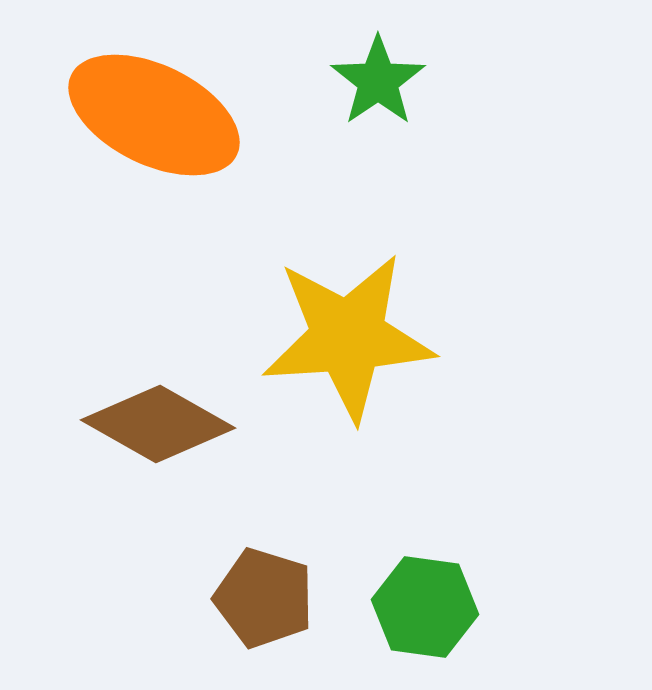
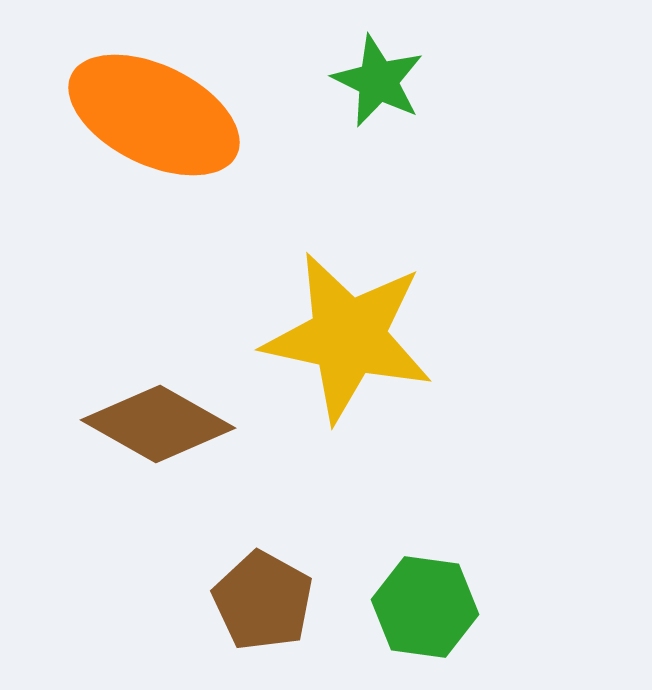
green star: rotated 12 degrees counterclockwise
yellow star: rotated 16 degrees clockwise
brown pentagon: moved 1 px left, 3 px down; rotated 12 degrees clockwise
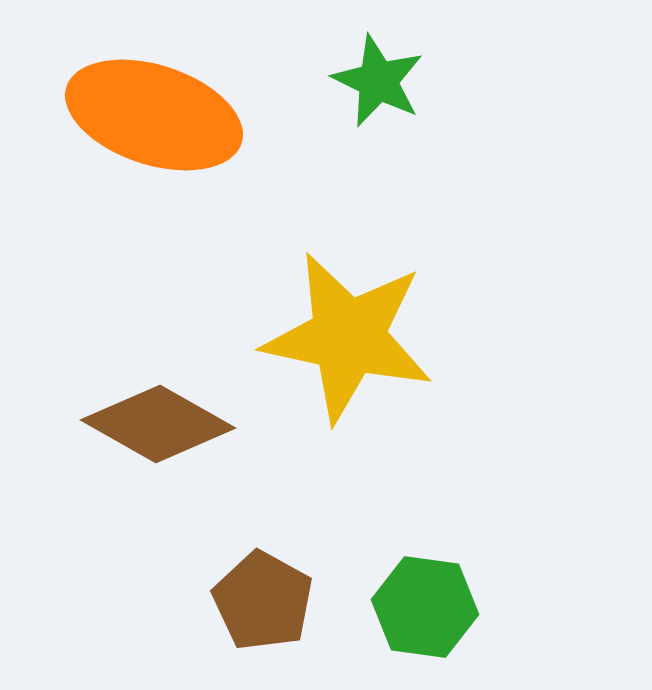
orange ellipse: rotated 8 degrees counterclockwise
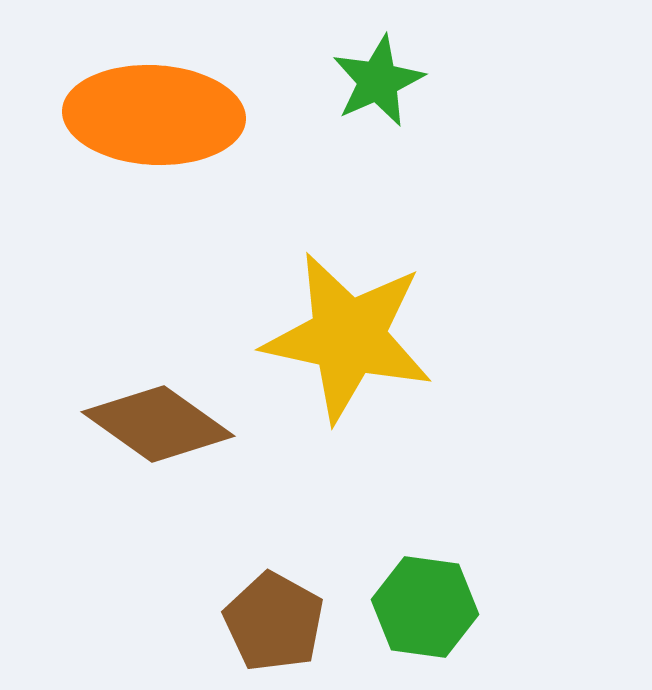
green star: rotated 22 degrees clockwise
orange ellipse: rotated 15 degrees counterclockwise
brown diamond: rotated 6 degrees clockwise
brown pentagon: moved 11 px right, 21 px down
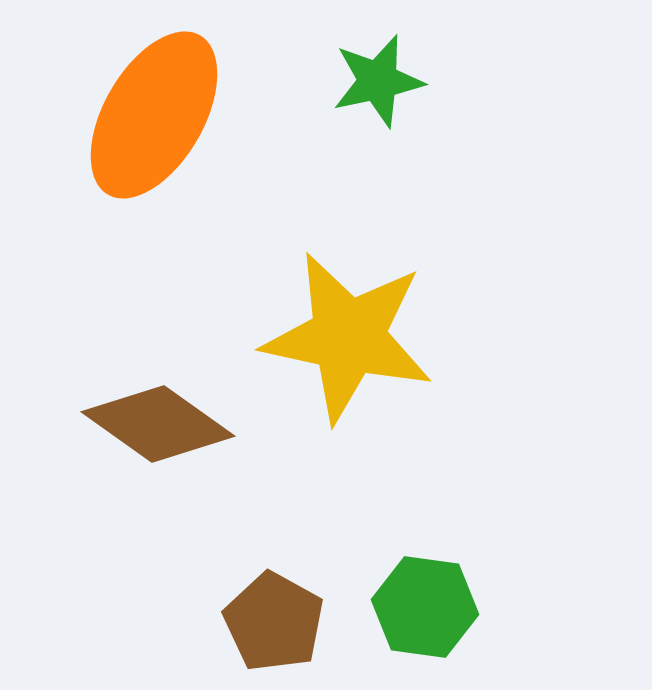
green star: rotated 12 degrees clockwise
orange ellipse: rotated 63 degrees counterclockwise
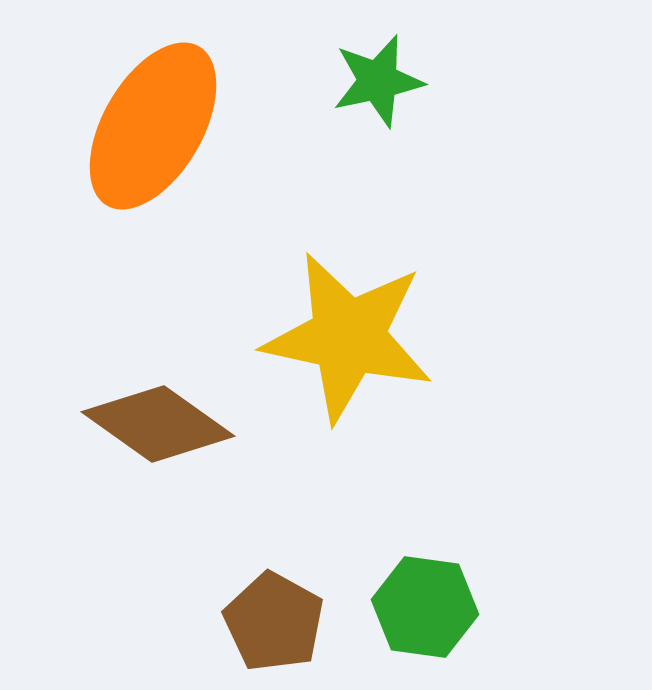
orange ellipse: moved 1 px left, 11 px down
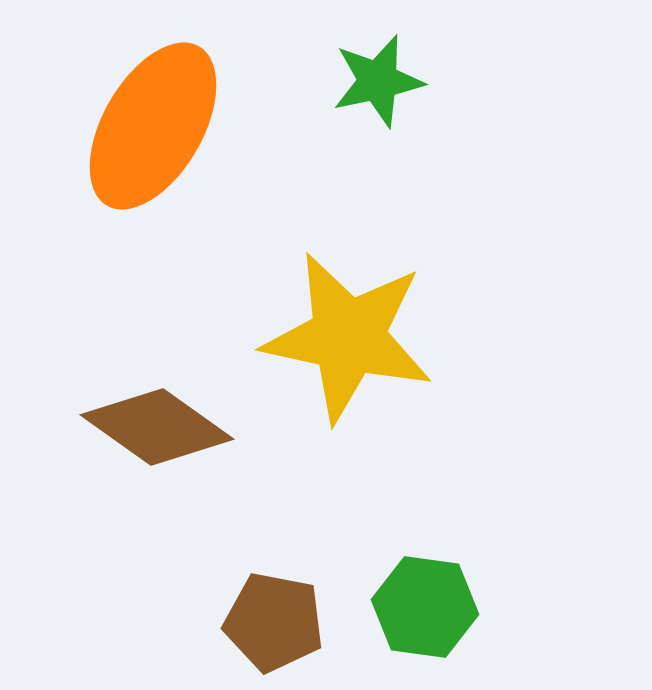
brown diamond: moved 1 px left, 3 px down
brown pentagon: rotated 18 degrees counterclockwise
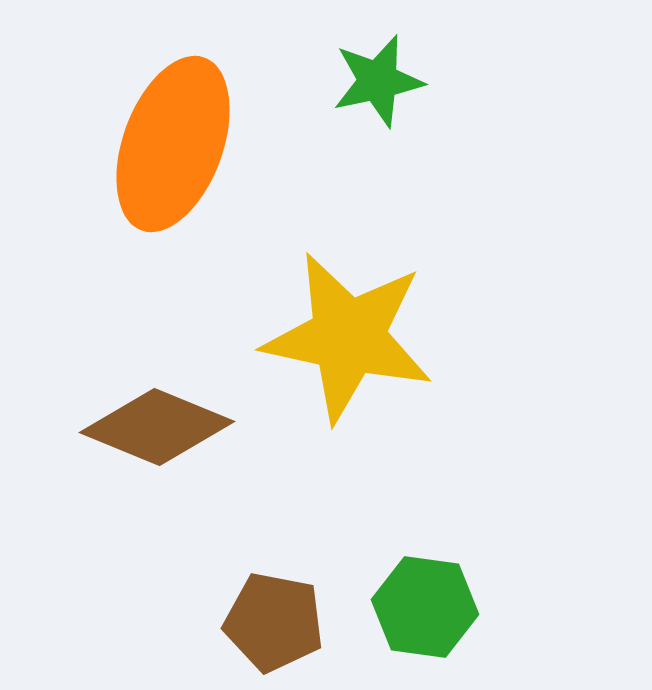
orange ellipse: moved 20 px right, 18 px down; rotated 10 degrees counterclockwise
brown diamond: rotated 13 degrees counterclockwise
